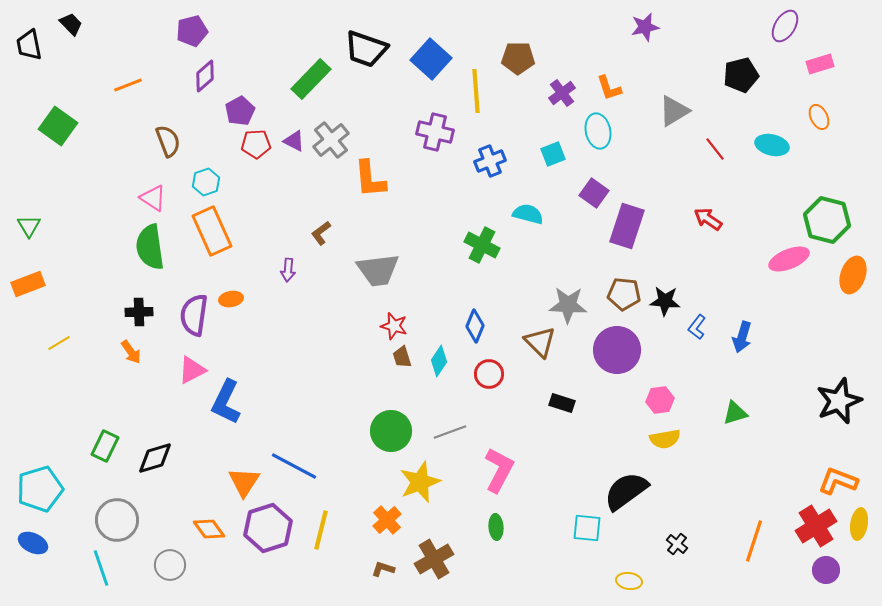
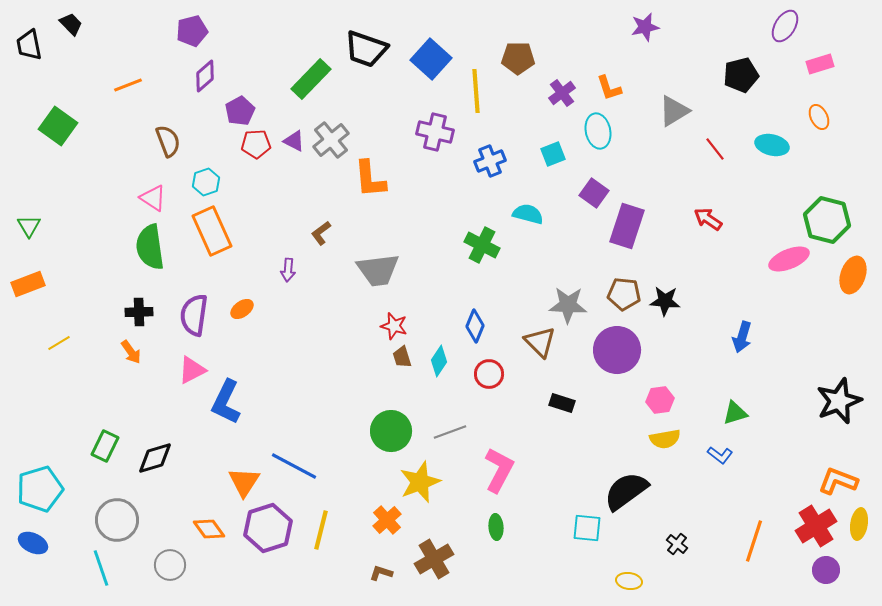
orange ellipse at (231, 299): moved 11 px right, 10 px down; rotated 25 degrees counterclockwise
blue L-shape at (697, 327): moved 23 px right, 128 px down; rotated 90 degrees counterclockwise
brown L-shape at (383, 569): moved 2 px left, 4 px down
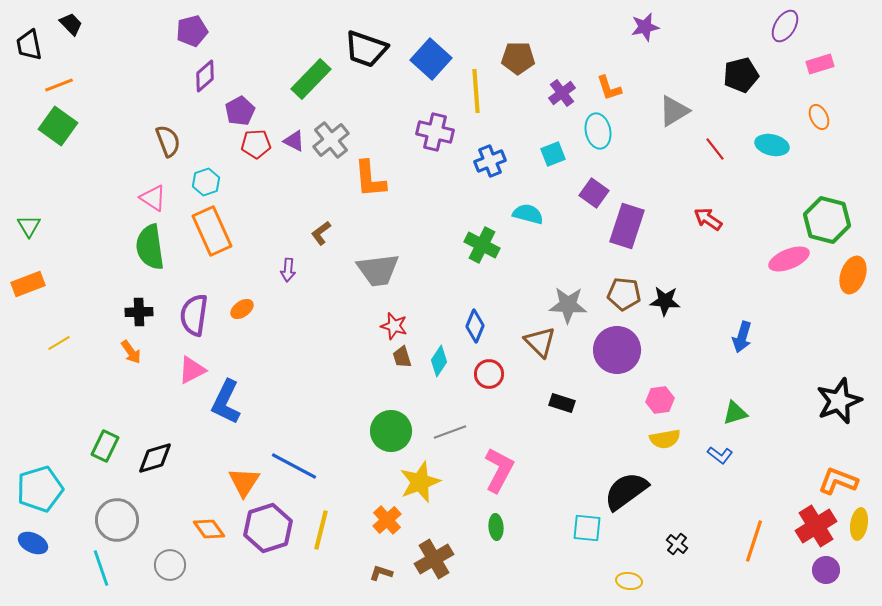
orange line at (128, 85): moved 69 px left
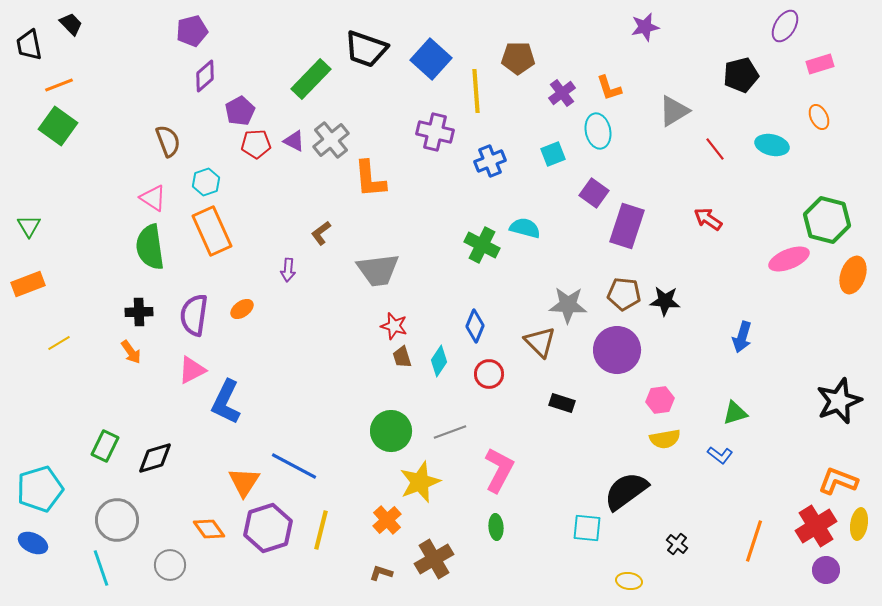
cyan semicircle at (528, 214): moved 3 px left, 14 px down
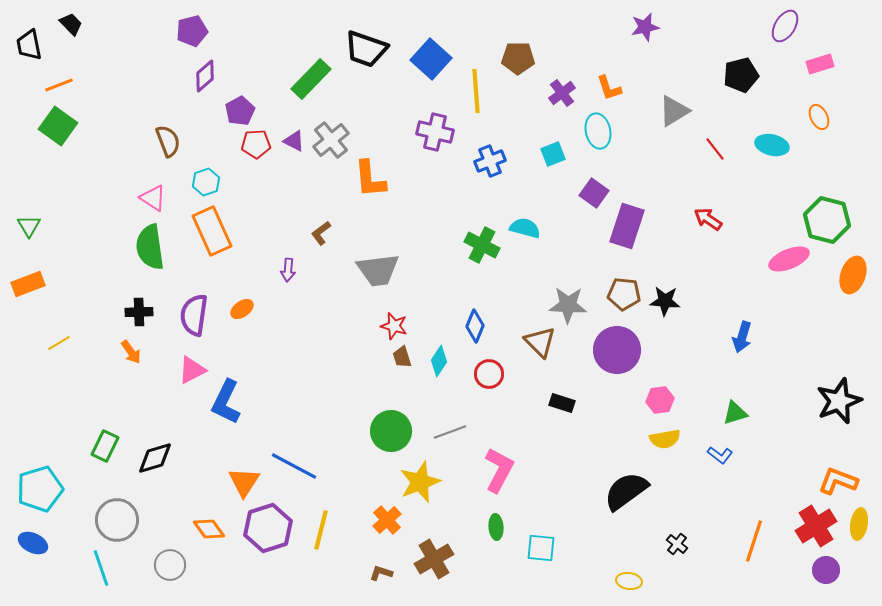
cyan square at (587, 528): moved 46 px left, 20 px down
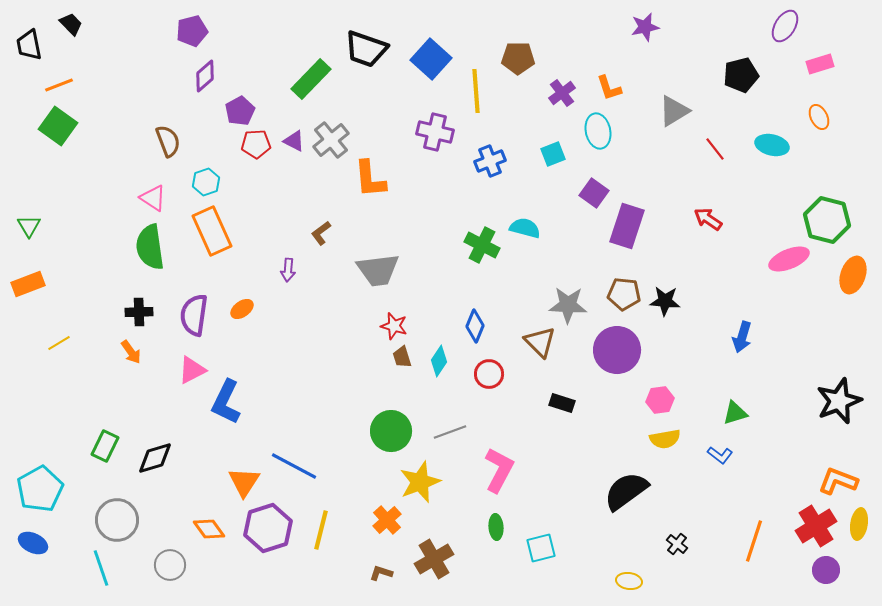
cyan pentagon at (40, 489): rotated 12 degrees counterclockwise
cyan square at (541, 548): rotated 20 degrees counterclockwise
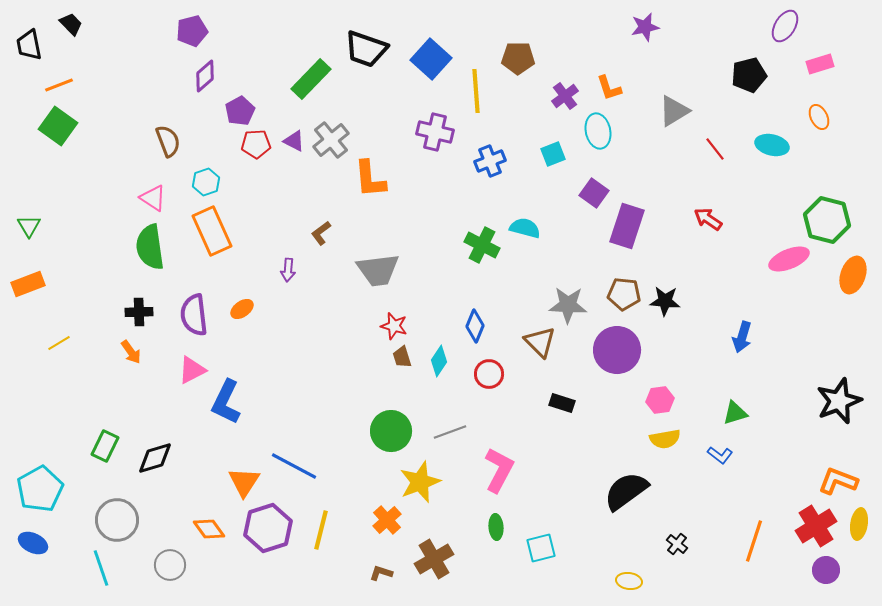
black pentagon at (741, 75): moved 8 px right
purple cross at (562, 93): moved 3 px right, 3 px down
purple semicircle at (194, 315): rotated 15 degrees counterclockwise
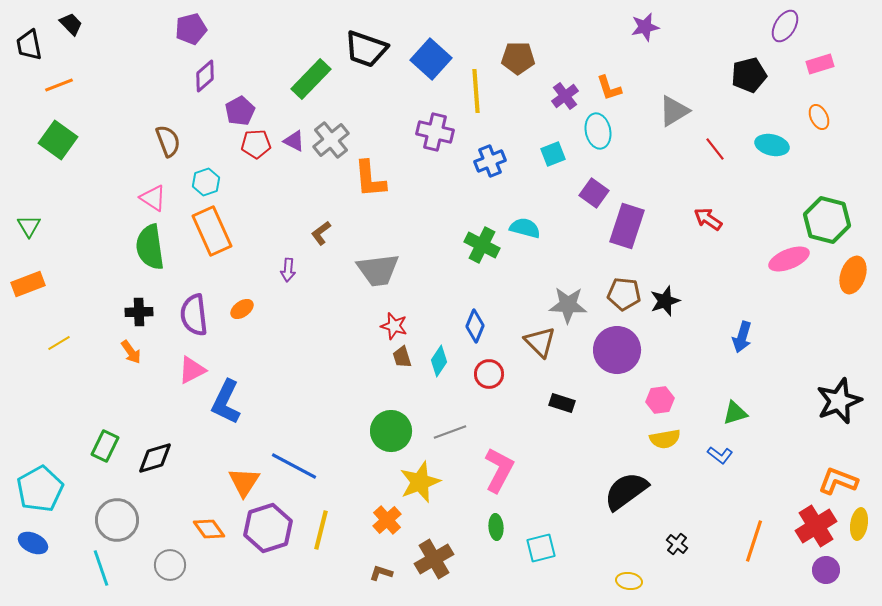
purple pentagon at (192, 31): moved 1 px left, 2 px up
green square at (58, 126): moved 14 px down
black star at (665, 301): rotated 24 degrees counterclockwise
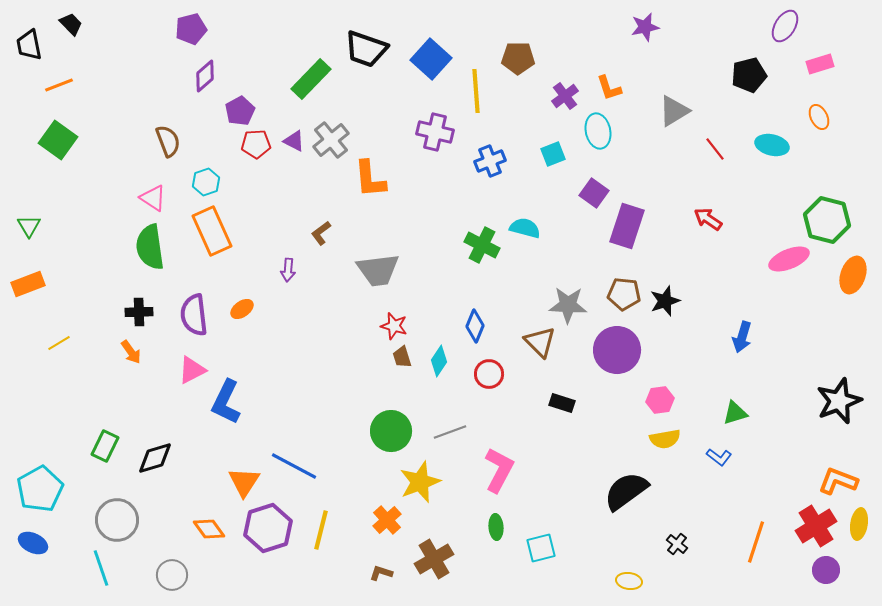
blue L-shape at (720, 455): moved 1 px left, 2 px down
orange line at (754, 541): moved 2 px right, 1 px down
gray circle at (170, 565): moved 2 px right, 10 px down
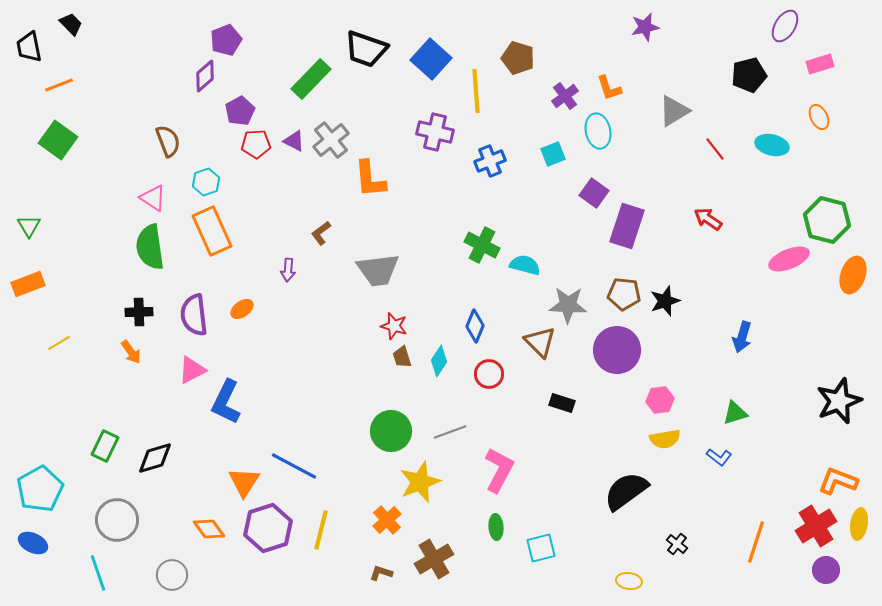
purple pentagon at (191, 29): moved 35 px right, 11 px down; rotated 8 degrees counterclockwise
black trapezoid at (29, 45): moved 2 px down
brown pentagon at (518, 58): rotated 16 degrees clockwise
cyan semicircle at (525, 228): moved 37 px down
cyan line at (101, 568): moved 3 px left, 5 px down
